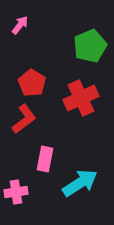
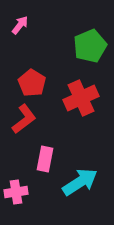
cyan arrow: moved 1 px up
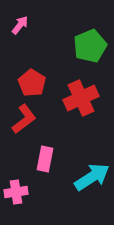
cyan arrow: moved 12 px right, 5 px up
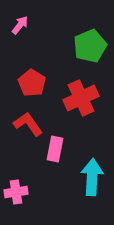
red L-shape: moved 4 px right, 5 px down; rotated 88 degrees counterclockwise
pink rectangle: moved 10 px right, 10 px up
cyan arrow: rotated 54 degrees counterclockwise
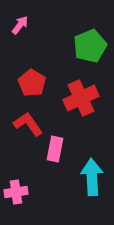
cyan arrow: rotated 6 degrees counterclockwise
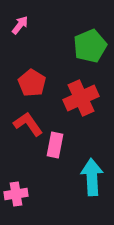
pink rectangle: moved 4 px up
pink cross: moved 2 px down
